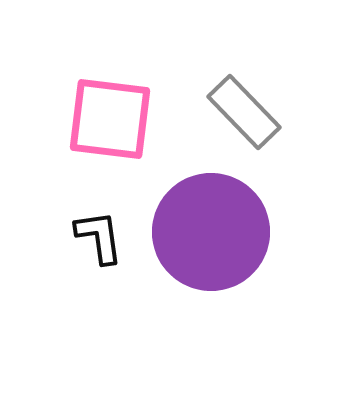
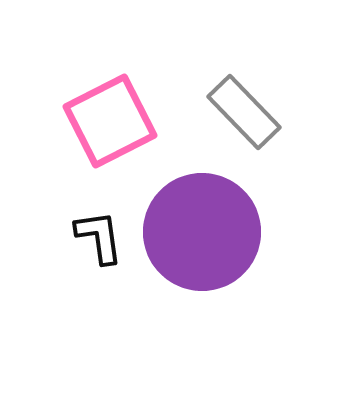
pink square: moved 2 px down; rotated 34 degrees counterclockwise
purple circle: moved 9 px left
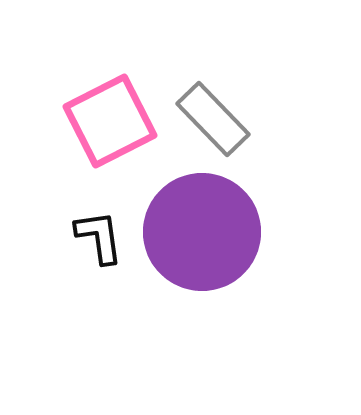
gray rectangle: moved 31 px left, 7 px down
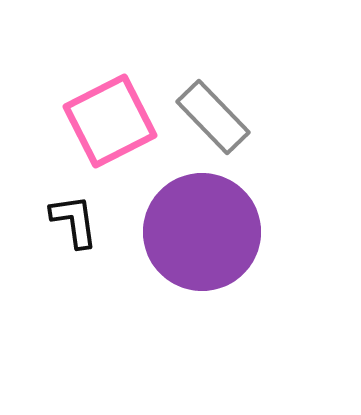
gray rectangle: moved 2 px up
black L-shape: moved 25 px left, 16 px up
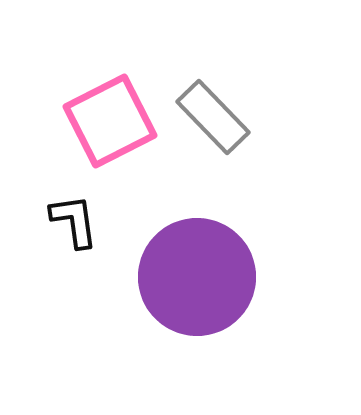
purple circle: moved 5 px left, 45 px down
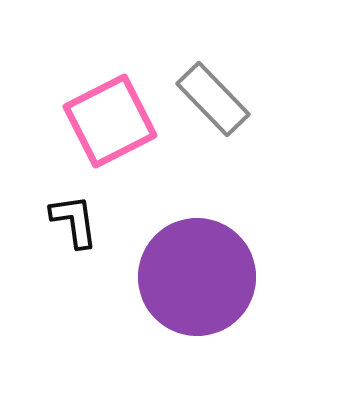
gray rectangle: moved 18 px up
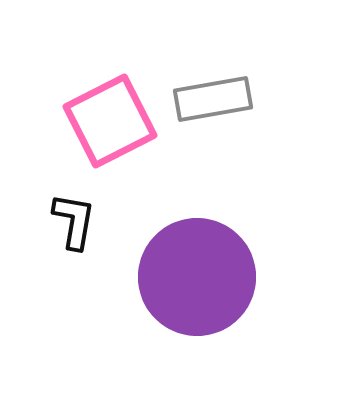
gray rectangle: rotated 56 degrees counterclockwise
black L-shape: rotated 18 degrees clockwise
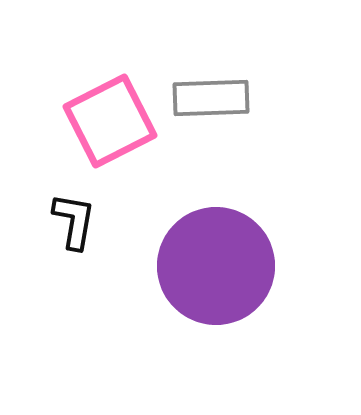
gray rectangle: moved 2 px left, 1 px up; rotated 8 degrees clockwise
purple circle: moved 19 px right, 11 px up
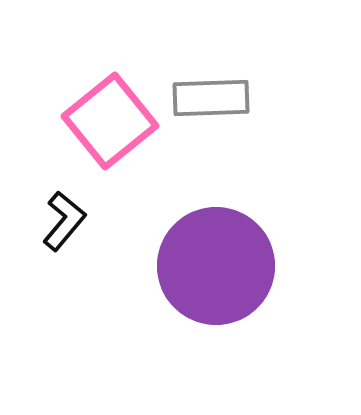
pink square: rotated 12 degrees counterclockwise
black L-shape: moved 10 px left; rotated 30 degrees clockwise
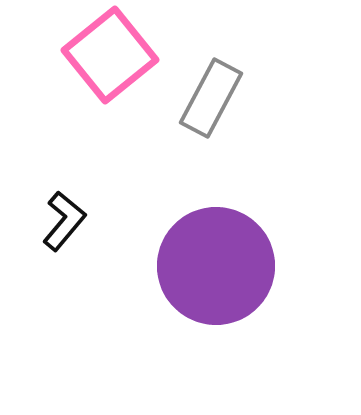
gray rectangle: rotated 60 degrees counterclockwise
pink square: moved 66 px up
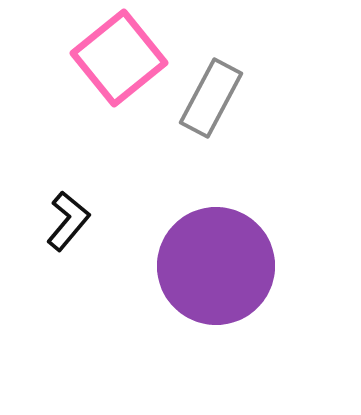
pink square: moved 9 px right, 3 px down
black L-shape: moved 4 px right
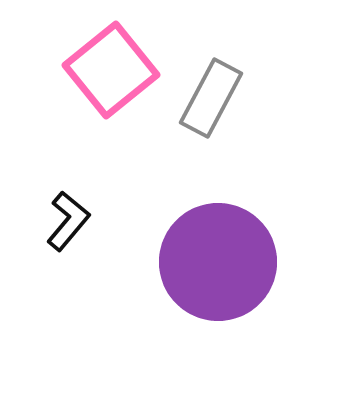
pink square: moved 8 px left, 12 px down
purple circle: moved 2 px right, 4 px up
